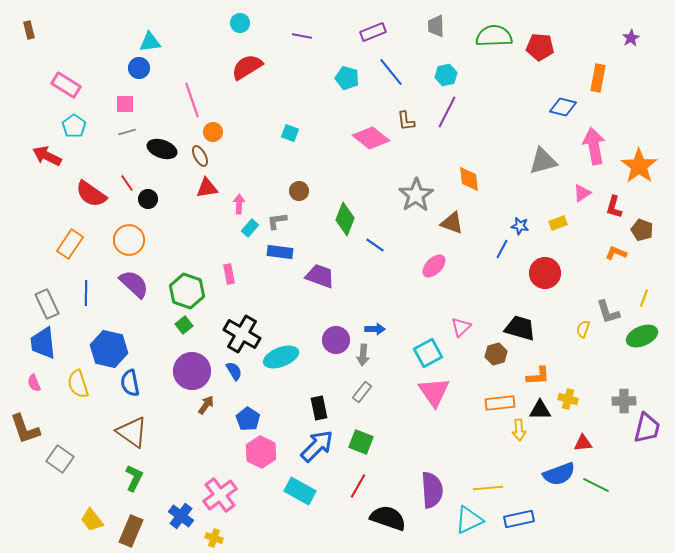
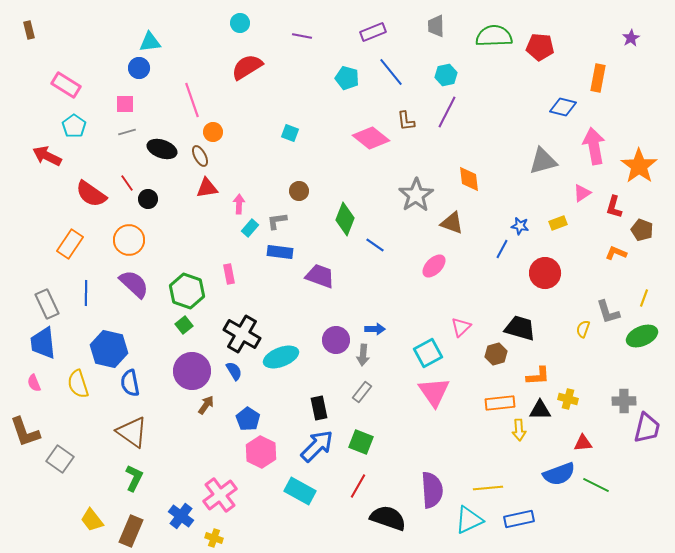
brown L-shape at (25, 429): moved 3 px down
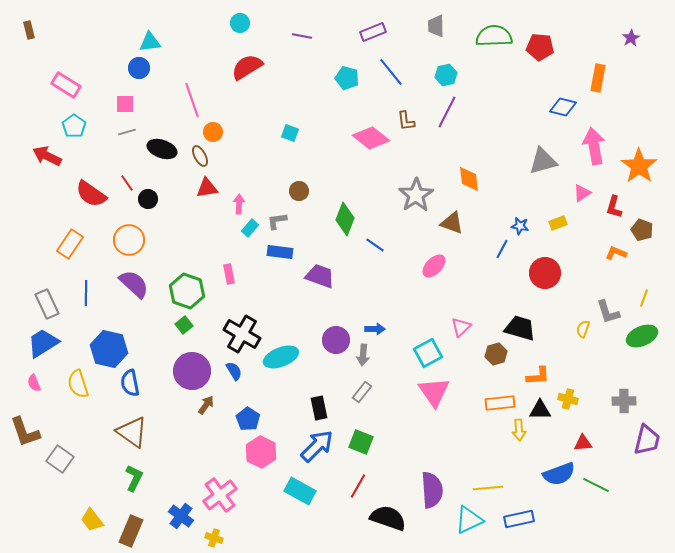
blue trapezoid at (43, 343): rotated 64 degrees clockwise
purple trapezoid at (647, 428): moved 12 px down
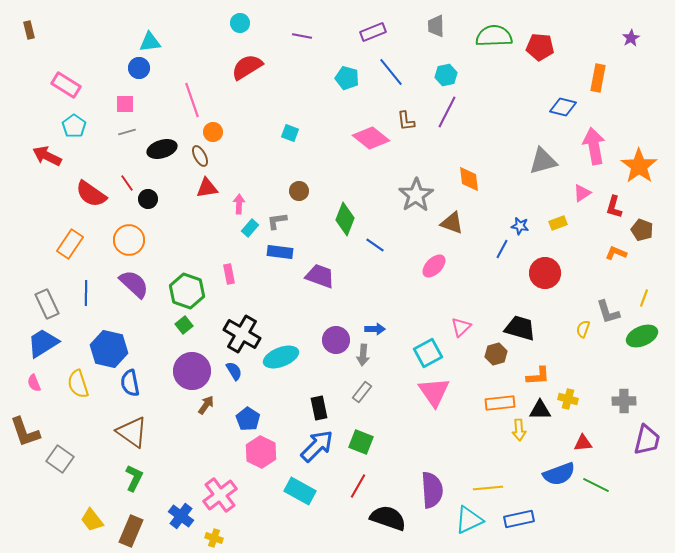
black ellipse at (162, 149): rotated 36 degrees counterclockwise
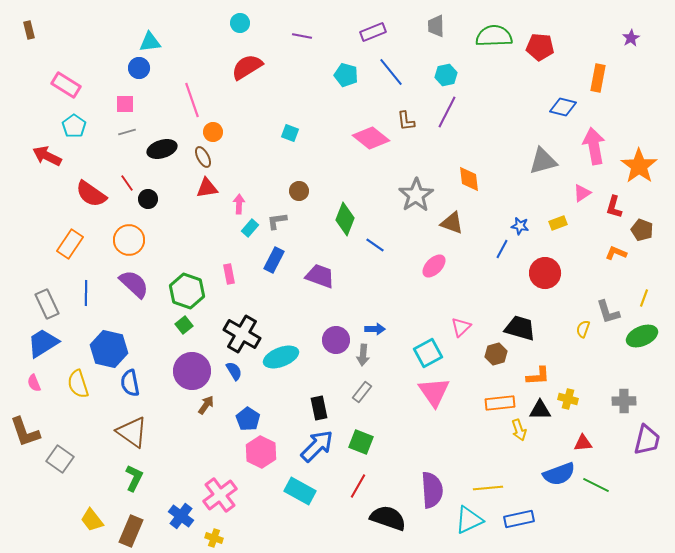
cyan pentagon at (347, 78): moved 1 px left, 3 px up
brown ellipse at (200, 156): moved 3 px right, 1 px down
blue rectangle at (280, 252): moved 6 px left, 8 px down; rotated 70 degrees counterclockwise
yellow arrow at (519, 430): rotated 15 degrees counterclockwise
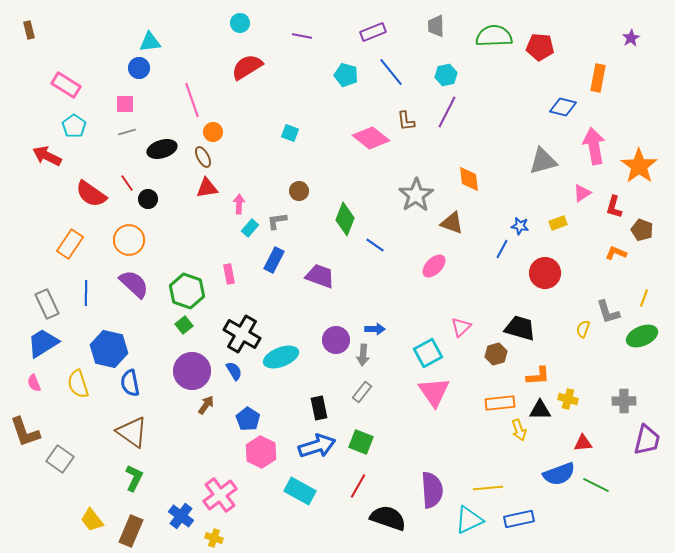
blue arrow at (317, 446): rotated 27 degrees clockwise
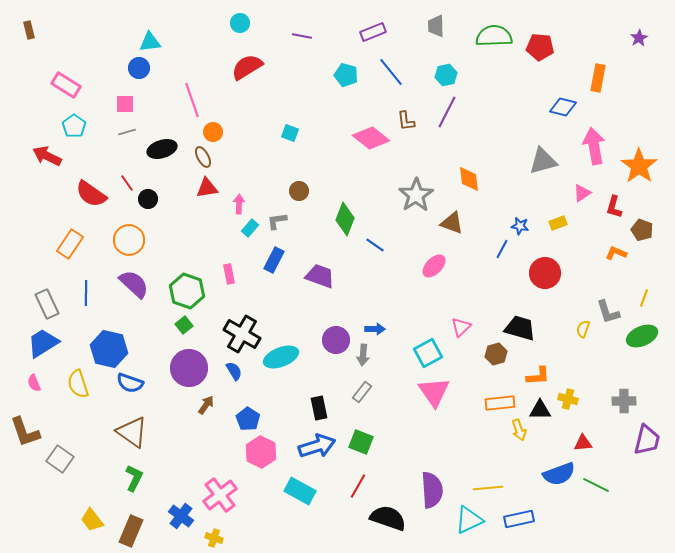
purple star at (631, 38): moved 8 px right
purple circle at (192, 371): moved 3 px left, 3 px up
blue semicircle at (130, 383): rotated 60 degrees counterclockwise
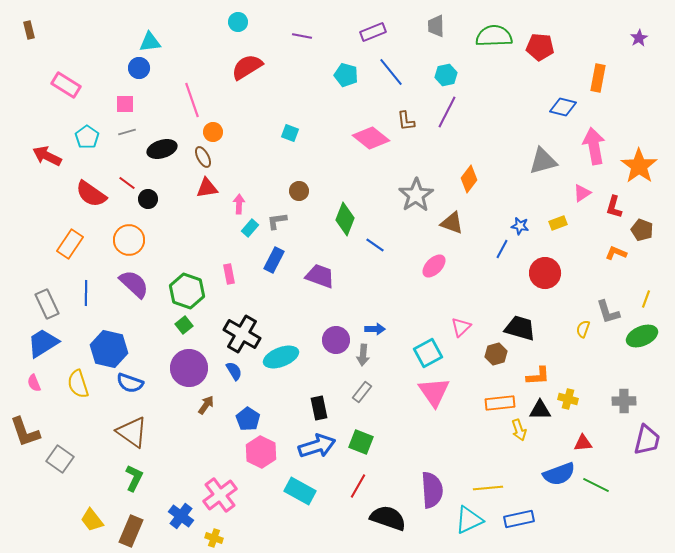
cyan circle at (240, 23): moved 2 px left, 1 px up
cyan pentagon at (74, 126): moved 13 px right, 11 px down
orange diamond at (469, 179): rotated 44 degrees clockwise
red line at (127, 183): rotated 18 degrees counterclockwise
yellow line at (644, 298): moved 2 px right, 1 px down
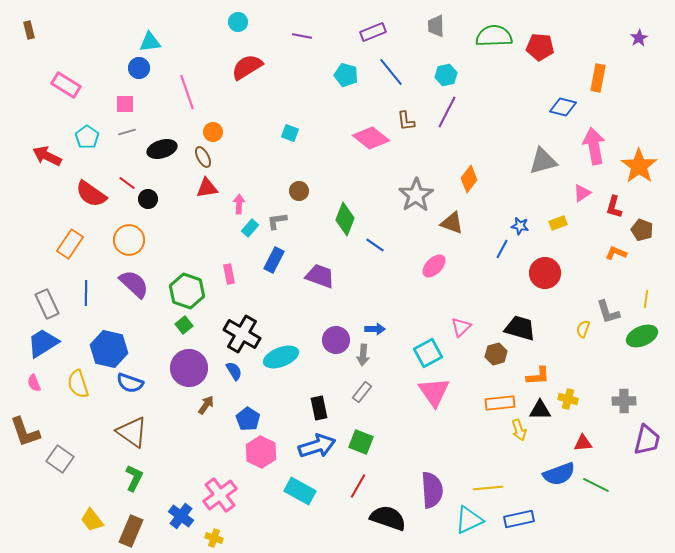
pink line at (192, 100): moved 5 px left, 8 px up
yellow line at (646, 299): rotated 12 degrees counterclockwise
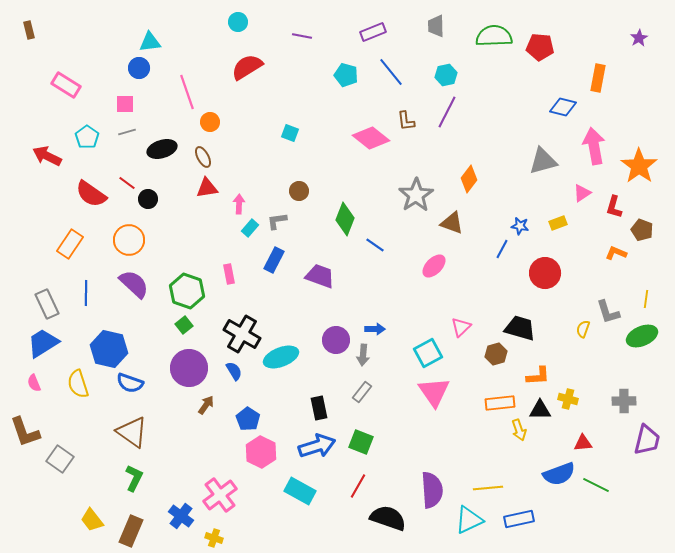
orange circle at (213, 132): moved 3 px left, 10 px up
